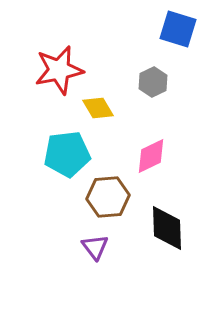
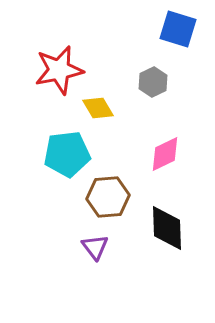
pink diamond: moved 14 px right, 2 px up
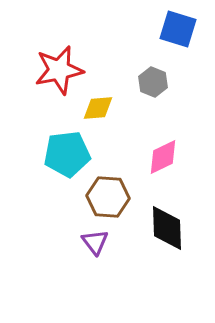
gray hexagon: rotated 12 degrees counterclockwise
yellow diamond: rotated 64 degrees counterclockwise
pink diamond: moved 2 px left, 3 px down
brown hexagon: rotated 9 degrees clockwise
purple triangle: moved 5 px up
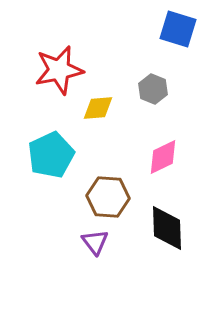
gray hexagon: moved 7 px down
cyan pentagon: moved 16 px left, 1 px down; rotated 18 degrees counterclockwise
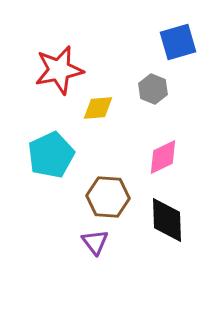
blue square: moved 13 px down; rotated 33 degrees counterclockwise
black diamond: moved 8 px up
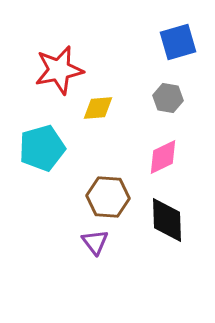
gray hexagon: moved 15 px right, 9 px down; rotated 12 degrees counterclockwise
cyan pentagon: moved 9 px left, 7 px up; rotated 9 degrees clockwise
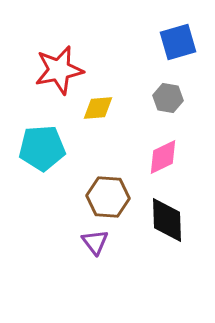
cyan pentagon: rotated 12 degrees clockwise
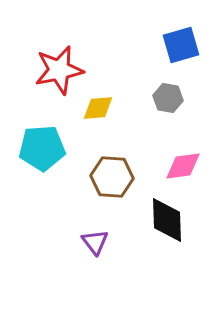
blue square: moved 3 px right, 3 px down
pink diamond: moved 20 px right, 9 px down; rotated 18 degrees clockwise
brown hexagon: moved 4 px right, 20 px up
